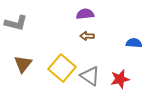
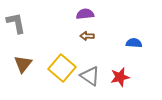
gray L-shape: rotated 115 degrees counterclockwise
red star: moved 2 px up
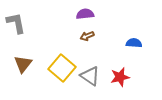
brown arrow: rotated 24 degrees counterclockwise
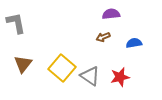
purple semicircle: moved 26 px right
brown arrow: moved 16 px right, 1 px down
blue semicircle: rotated 14 degrees counterclockwise
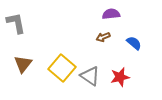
blue semicircle: rotated 49 degrees clockwise
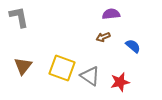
gray L-shape: moved 3 px right, 6 px up
blue semicircle: moved 1 px left, 3 px down
brown triangle: moved 2 px down
yellow square: rotated 20 degrees counterclockwise
red star: moved 5 px down
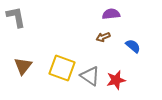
gray L-shape: moved 3 px left
red star: moved 4 px left, 2 px up
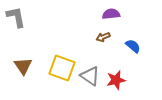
brown triangle: rotated 12 degrees counterclockwise
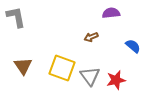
purple semicircle: moved 1 px up
brown arrow: moved 12 px left
gray triangle: rotated 20 degrees clockwise
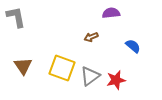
gray triangle: rotated 30 degrees clockwise
